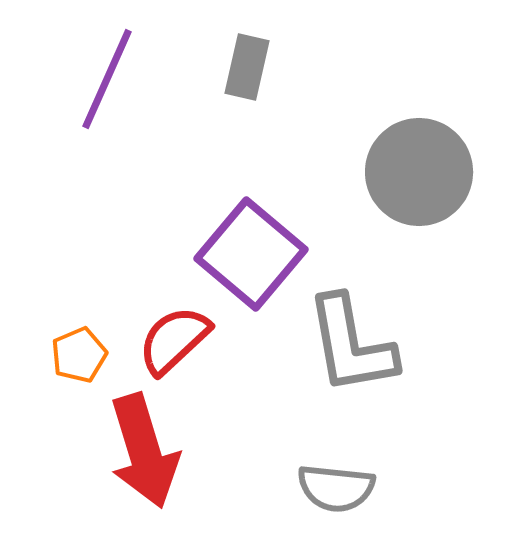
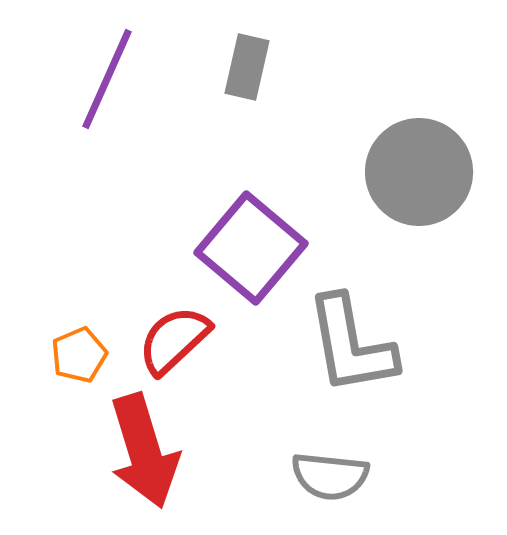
purple square: moved 6 px up
gray semicircle: moved 6 px left, 12 px up
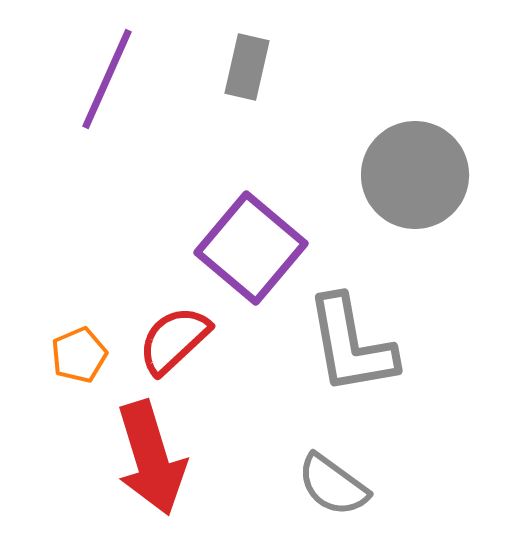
gray circle: moved 4 px left, 3 px down
red arrow: moved 7 px right, 7 px down
gray semicircle: moved 3 px right, 9 px down; rotated 30 degrees clockwise
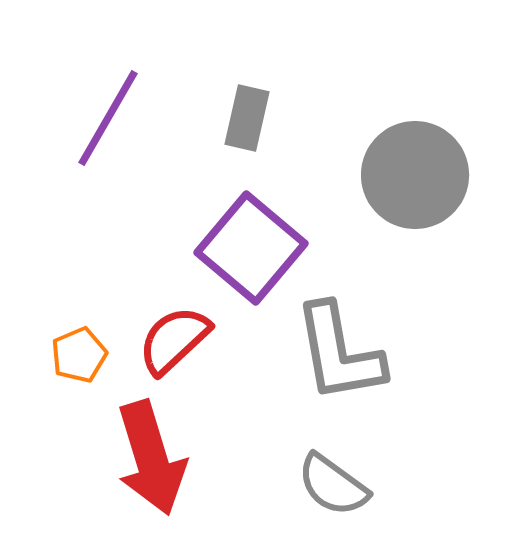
gray rectangle: moved 51 px down
purple line: moved 1 px right, 39 px down; rotated 6 degrees clockwise
gray L-shape: moved 12 px left, 8 px down
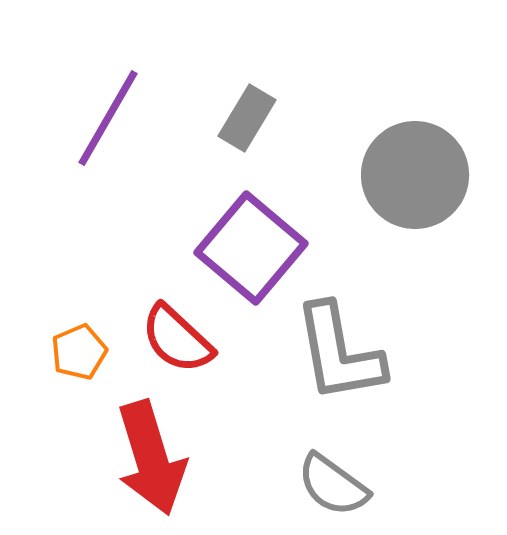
gray rectangle: rotated 18 degrees clockwise
red semicircle: moved 3 px right, 1 px up; rotated 94 degrees counterclockwise
orange pentagon: moved 3 px up
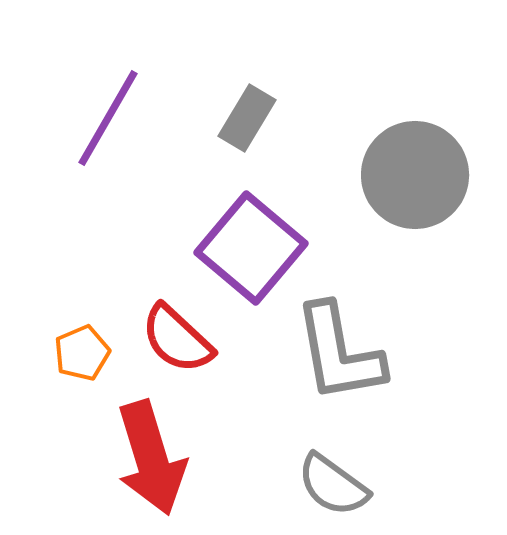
orange pentagon: moved 3 px right, 1 px down
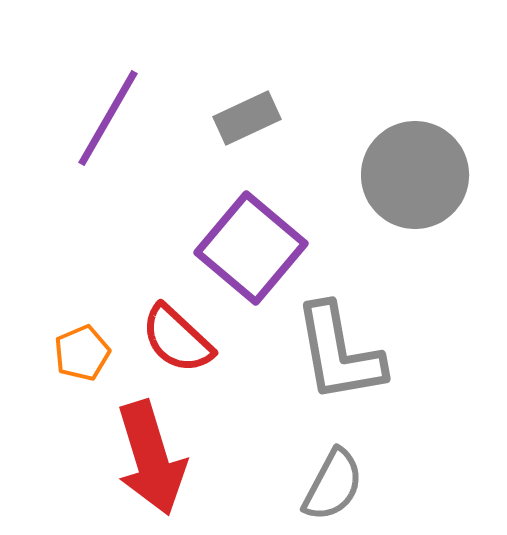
gray rectangle: rotated 34 degrees clockwise
gray semicircle: rotated 98 degrees counterclockwise
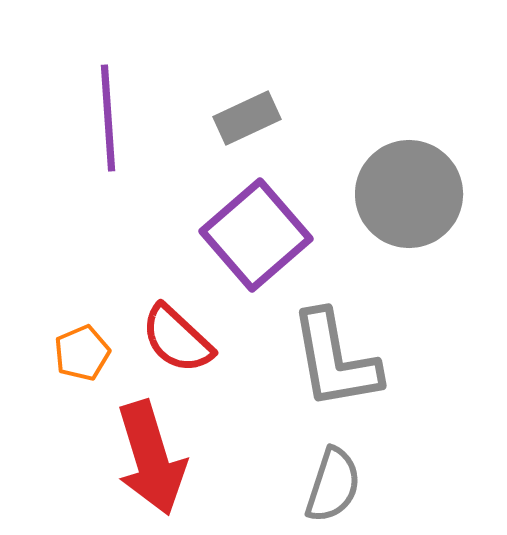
purple line: rotated 34 degrees counterclockwise
gray circle: moved 6 px left, 19 px down
purple square: moved 5 px right, 13 px up; rotated 9 degrees clockwise
gray L-shape: moved 4 px left, 7 px down
gray semicircle: rotated 10 degrees counterclockwise
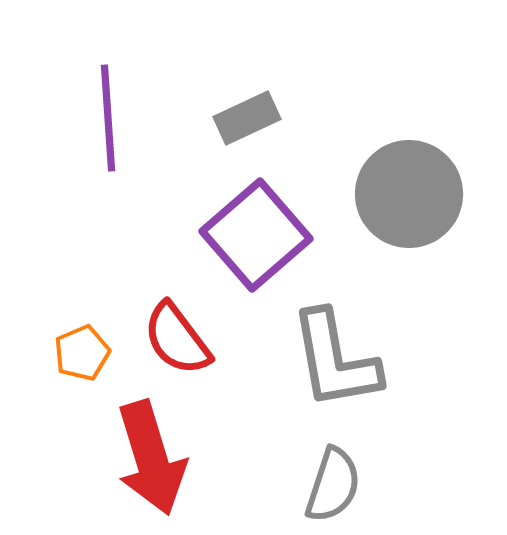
red semicircle: rotated 10 degrees clockwise
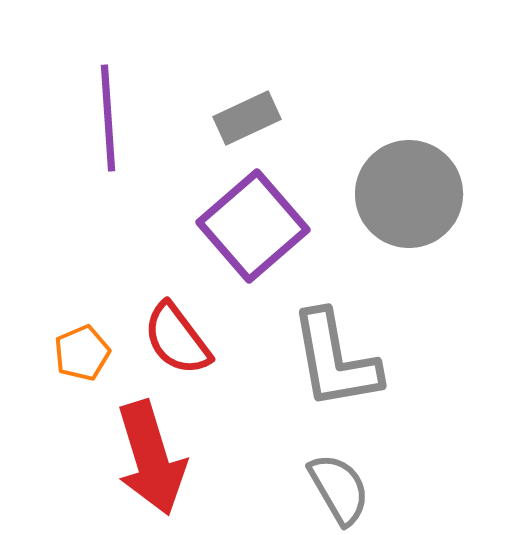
purple square: moved 3 px left, 9 px up
gray semicircle: moved 6 px right, 4 px down; rotated 48 degrees counterclockwise
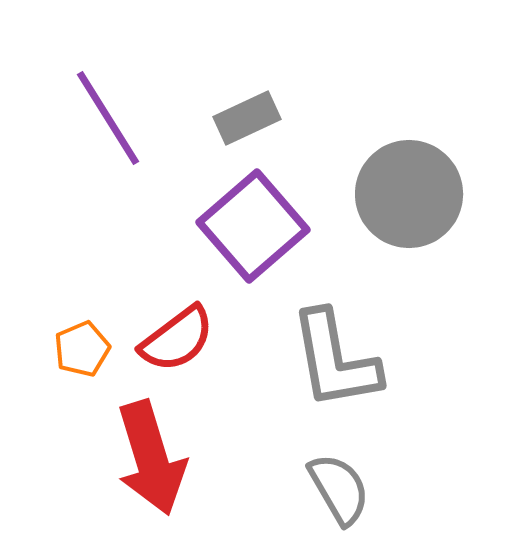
purple line: rotated 28 degrees counterclockwise
red semicircle: rotated 90 degrees counterclockwise
orange pentagon: moved 4 px up
